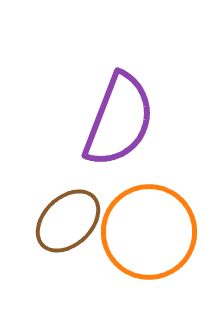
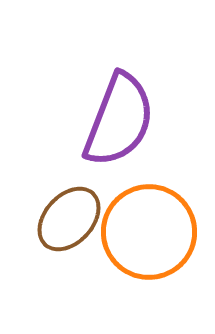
brown ellipse: moved 1 px right, 2 px up; rotated 4 degrees counterclockwise
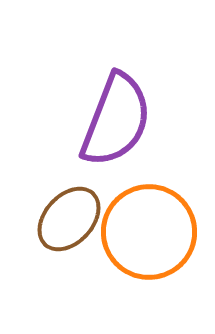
purple semicircle: moved 3 px left
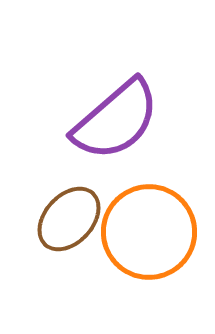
purple semicircle: rotated 28 degrees clockwise
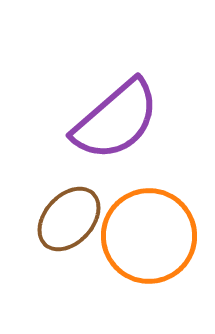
orange circle: moved 4 px down
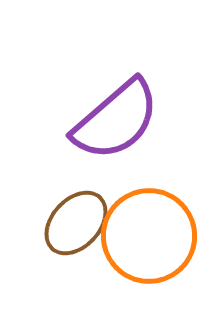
brown ellipse: moved 7 px right, 4 px down
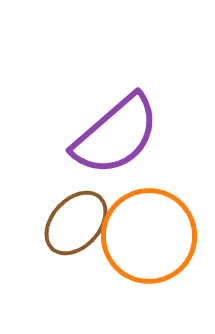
purple semicircle: moved 15 px down
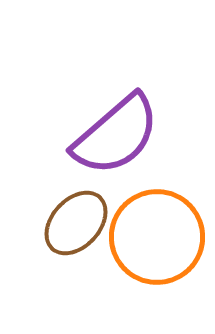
orange circle: moved 8 px right, 1 px down
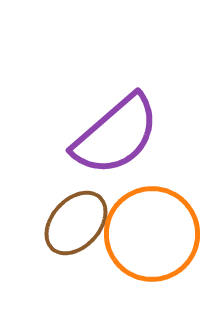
orange circle: moved 5 px left, 3 px up
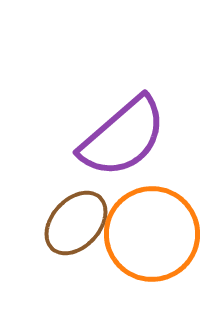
purple semicircle: moved 7 px right, 2 px down
